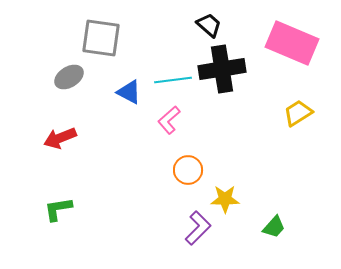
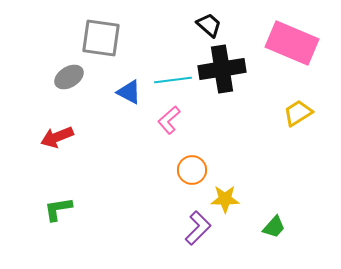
red arrow: moved 3 px left, 1 px up
orange circle: moved 4 px right
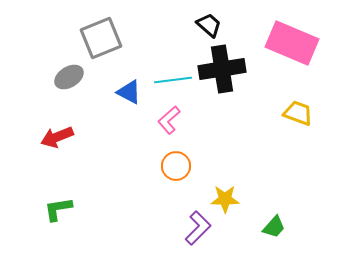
gray square: rotated 30 degrees counterclockwise
yellow trapezoid: rotated 52 degrees clockwise
orange circle: moved 16 px left, 4 px up
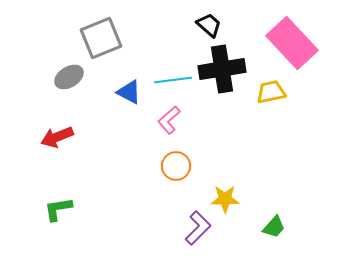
pink rectangle: rotated 24 degrees clockwise
yellow trapezoid: moved 27 px left, 21 px up; rotated 32 degrees counterclockwise
